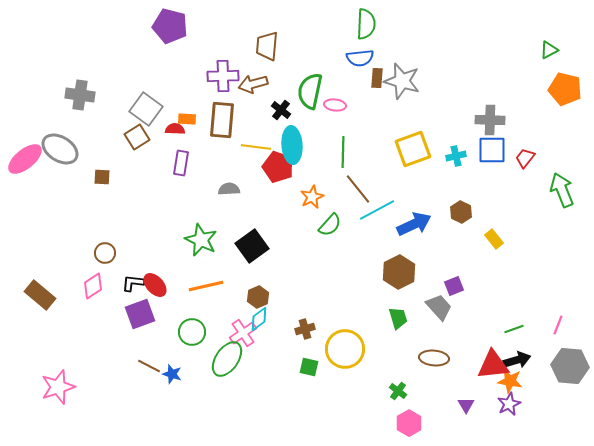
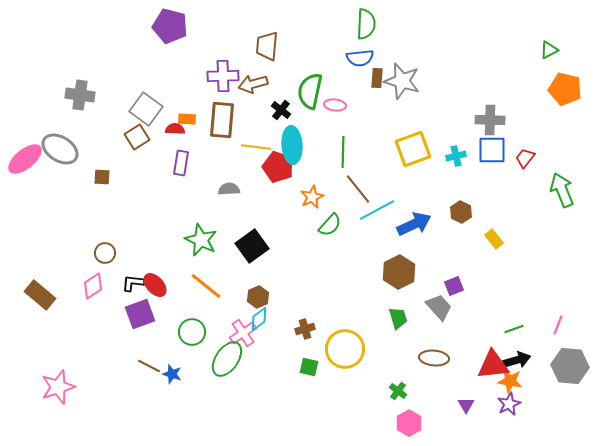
orange line at (206, 286): rotated 52 degrees clockwise
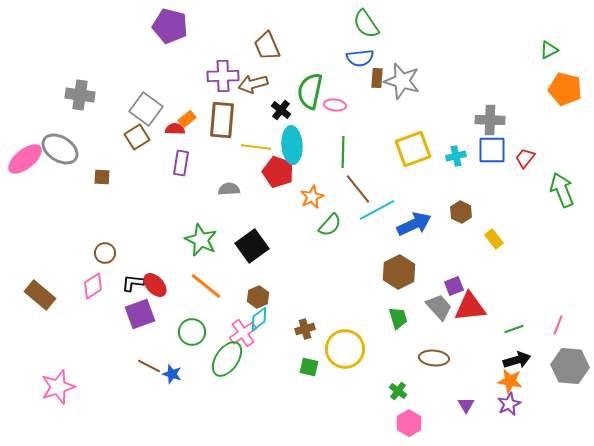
green semicircle at (366, 24): rotated 144 degrees clockwise
brown trapezoid at (267, 46): rotated 28 degrees counterclockwise
orange rectangle at (187, 119): rotated 42 degrees counterclockwise
red pentagon at (278, 167): moved 5 px down
red triangle at (493, 365): moved 23 px left, 58 px up
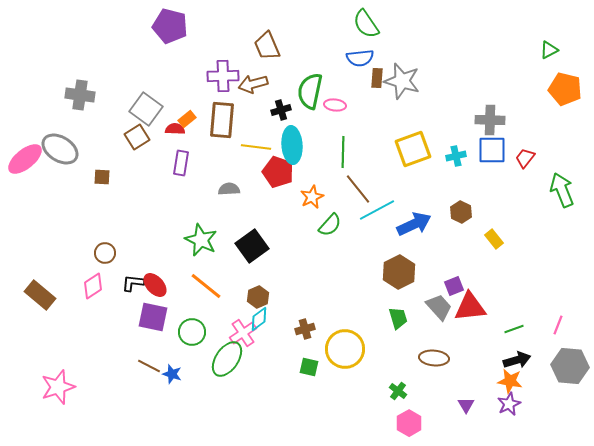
black cross at (281, 110): rotated 36 degrees clockwise
purple square at (140, 314): moved 13 px right, 3 px down; rotated 32 degrees clockwise
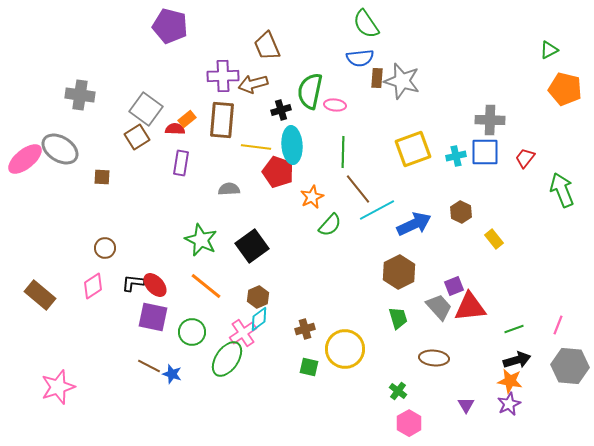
blue square at (492, 150): moved 7 px left, 2 px down
brown circle at (105, 253): moved 5 px up
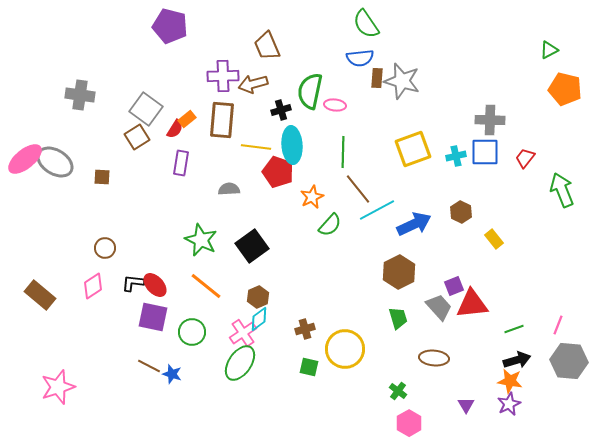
red semicircle at (175, 129): rotated 120 degrees clockwise
gray ellipse at (60, 149): moved 5 px left, 13 px down
red triangle at (470, 307): moved 2 px right, 3 px up
green ellipse at (227, 359): moved 13 px right, 4 px down
gray hexagon at (570, 366): moved 1 px left, 5 px up
